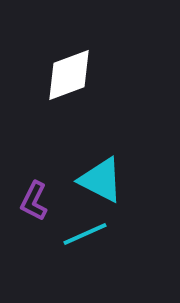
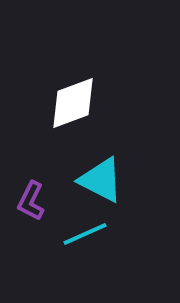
white diamond: moved 4 px right, 28 px down
purple L-shape: moved 3 px left
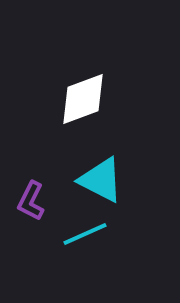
white diamond: moved 10 px right, 4 px up
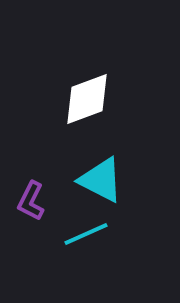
white diamond: moved 4 px right
cyan line: moved 1 px right
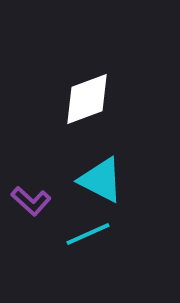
purple L-shape: rotated 75 degrees counterclockwise
cyan line: moved 2 px right
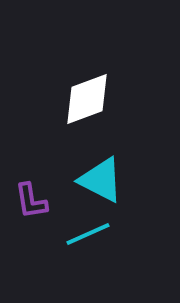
purple L-shape: rotated 39 degrees clockwise
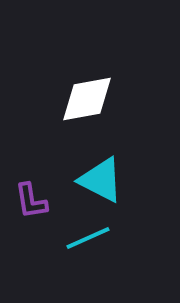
white diamond: rotated 10 degrees clockwise
cyan line: moved 4 px down
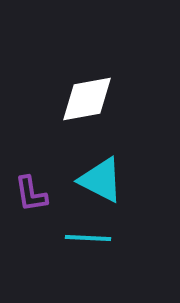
purple L-shape: moved 7 px up
cyan line: rotated 27 degrees clockwise
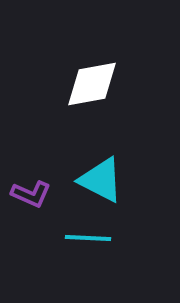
white diamond: moved 5 px right, 15 px up
purple L-shape: rotated 57 degrees counterclockwise
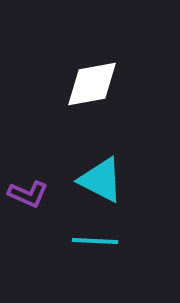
purple L-shape: moved 3 px left
cyan line: moved 7 px right, 3 px down
